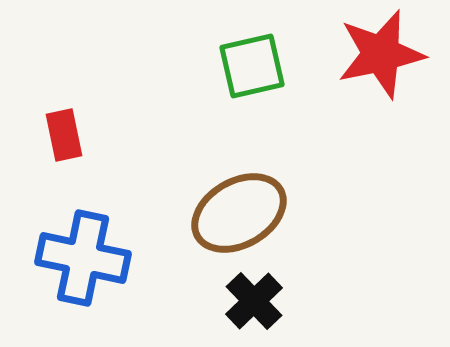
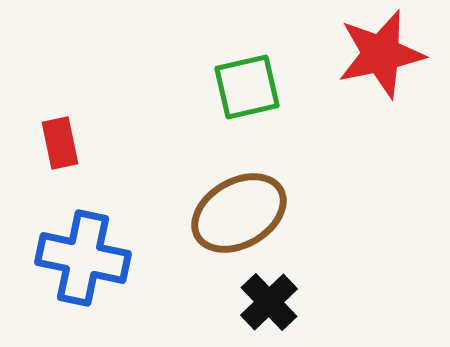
green square: moved 5 px left, 21 px down
red rectangle: moved 4 px left, 8 px down
black cross: moved 15 px right, 1 px down
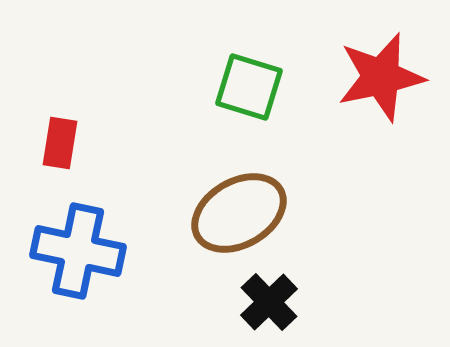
red star: moved 23 px down
green square: moved 2 px right; rotated 30 degrees clockwise
red rectangle: rotated 21 degrees clockwise
blue cross: moved 5 px left, 7 px up
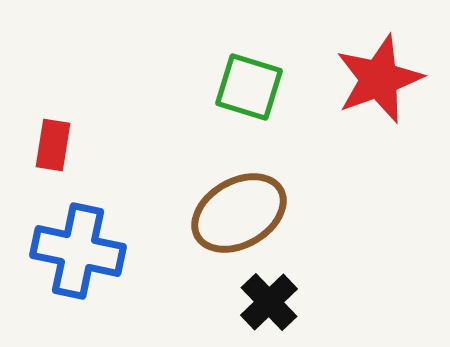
red star: moved 2 px left, 2 px down; rotated 8 degrees counterclockwise
red rectangle: moved 7 px left, 2 px down
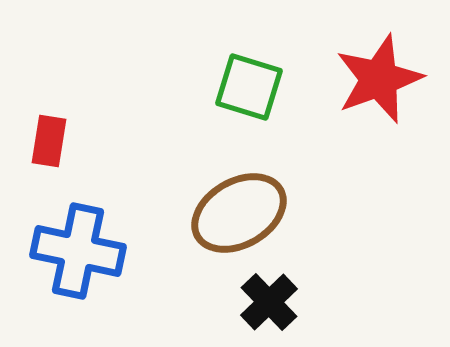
red rectangle: moved 4 px left, 4 px up
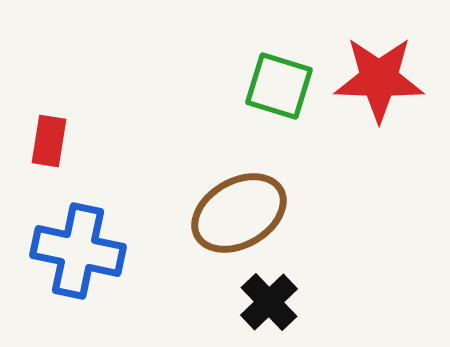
red star: rotated 22 degrees clockwise
green square: moved 30 px right, 1 px up
